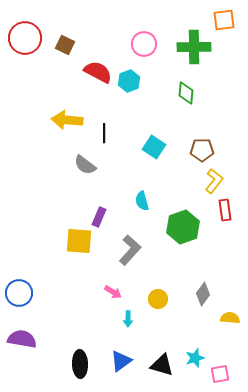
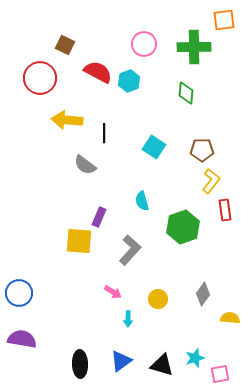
red circle: moved 15 px right, 40 px down
yellow L-shape: moved 3 px left
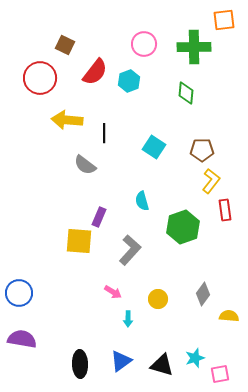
red semicircle: moved 3 px left; rotated 100 degrees clockwise
yellow semicircle: moved 1 px left, 2 px up
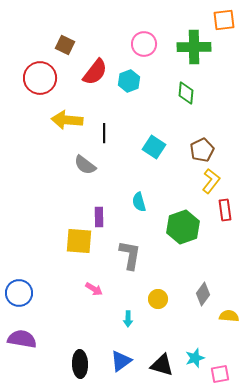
brown pentagon: rotated 25 degrees counterclockwise
cyan semicircle: moved 3 px left, 1 px down
purple rectangle: rotated 24 degrees counterclockwise
gray L-shape: moved 5 px down; rotated 32 degrees counterclockwise
pink arrow: moved 19 px left, 3 px up
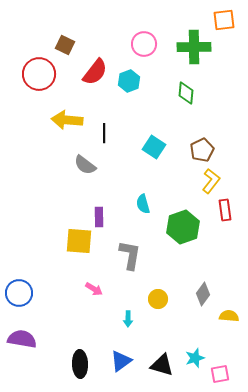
red circle: moved 1 px left, 4 px up
cyan semicircle: moved 4 px right, 2 px down
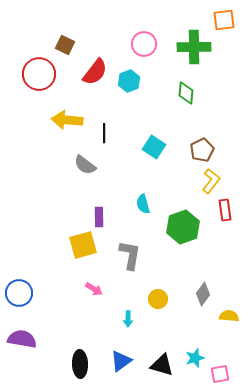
yellow square: moved 4 px right, 4 px down; rotated 20 degrees counterclockwise
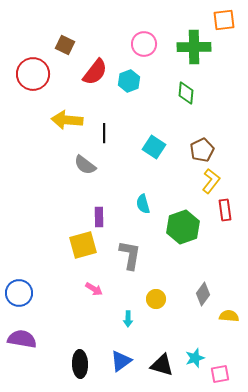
red circle: moved 6 px left
yellow circle: moved 2 px left
